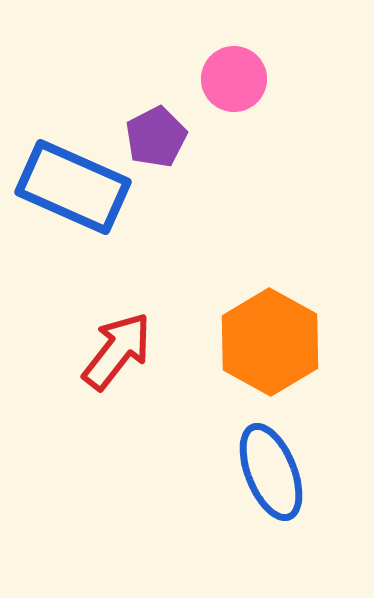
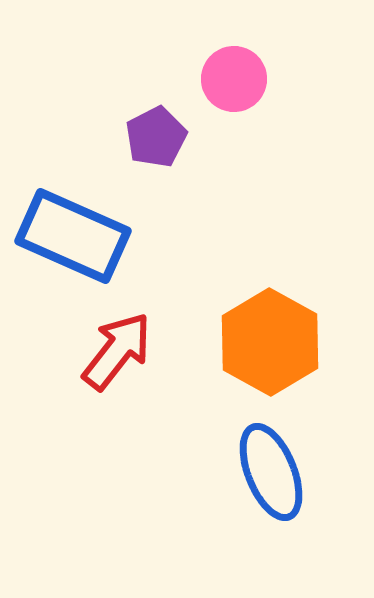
blue rectangle: moved 49 px down
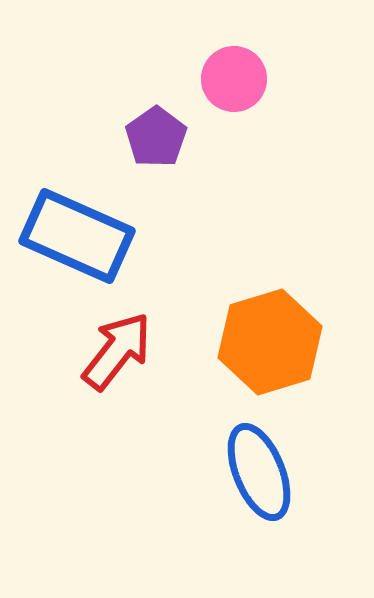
purple pentagon: rotated 8 degrees counterclockwise
blue rectangle: moved 4 px right
orange hexagon: rotated 14 degrees clockwise
blue ellipse: moved 12 px left
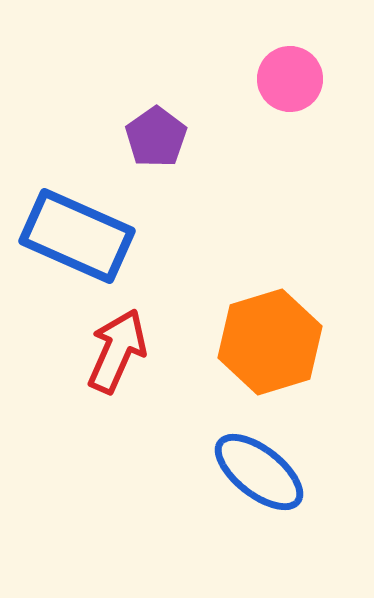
pink circle: moved 56 px right
red arrow: rotated 14 degrees counterclockwise
blue ellipse: rotated 30 degrees counterclockwise
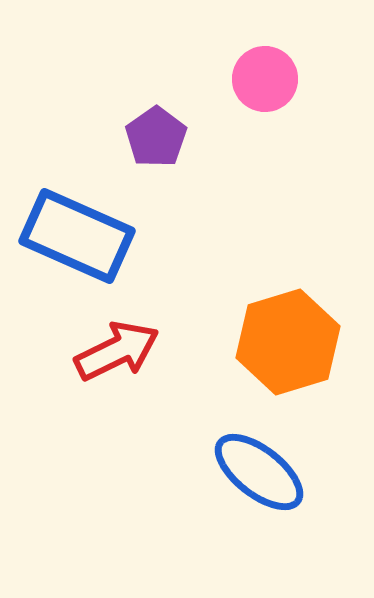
pink circle: moved 25 px left
orange hexagon: moved 18 px right
red arrow: rotated 40 degrees clockwise
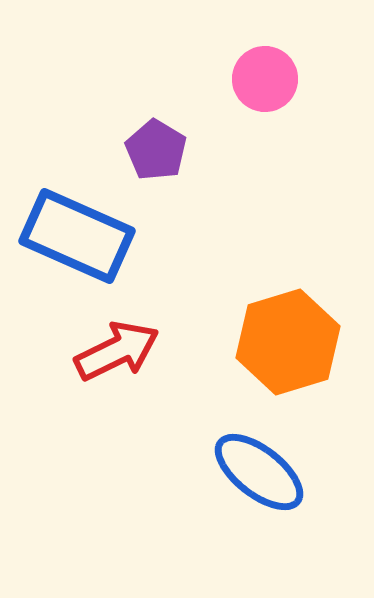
purple pentagon: moved 13 px down; rotated 6 degrees counterclockwise
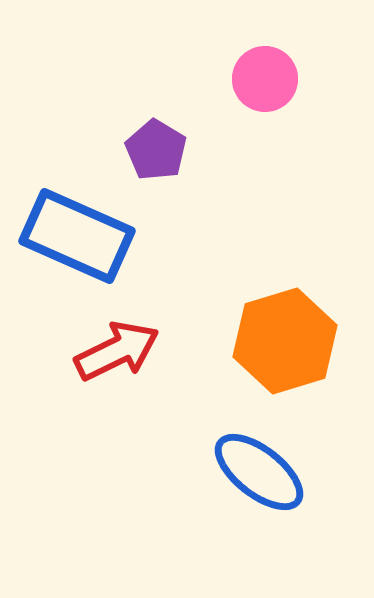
orange hexagon: moved 3 px left, 1 px up
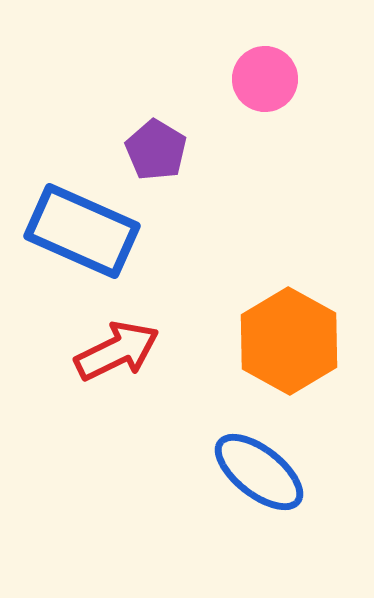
blue rectangle: moved 5 px right, 5 px up
orange hexagon: moved 4 px right; rotated 14 degrees counterclockwise
